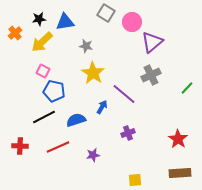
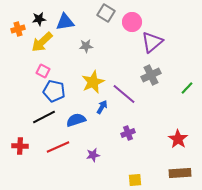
orange cross: moved 3 px right, 4 px up; rotated 24 degrees clockwise
gray star: rotated 16 degrees counterclockwise
yellow star: moved 9 px down; rotated 15 degrees clockwise
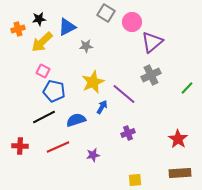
blue triangle: moved 2 px right, 5 px down; rotated 18 degrees counterclockwise
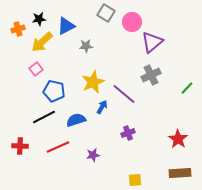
blue triangle: moved 1 px left, 1 px up
pink square: moved 7 px left, 2 px up; rotated 24 degrees clockwise
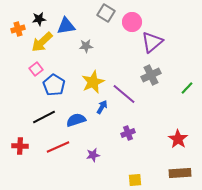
blue triangle: rotated 18 degrees clockwise
blue pentagon: moved 6 px up; rotated 20 degrees clockwise
